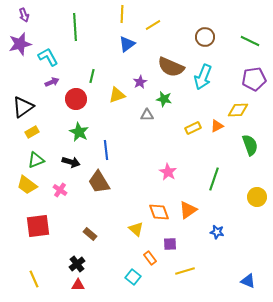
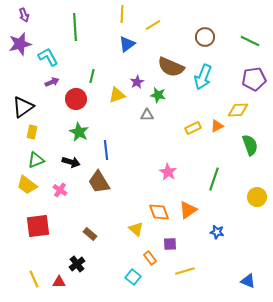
purple star at (140, 82): moved 3 px left
green star at (164, 99): moved 6 px left, 4 px up
yellow rectangle at (32, 132): rotated 48 degrees counterclockwise
red triangle at (78, 285): moved 19 px left, 3 px up
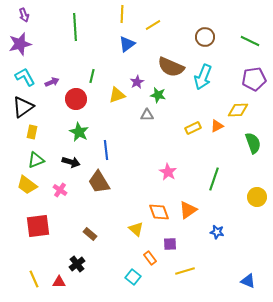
cyan L-shape at (48, 57): moved 23 px left, 20 px down
green semicircle at (250, 145): moved 3 px right, 2 px up
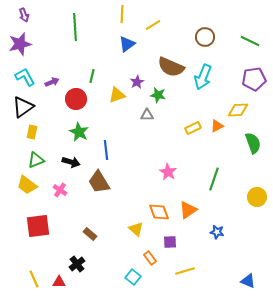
purple square at (170, 244): moved 2 px up
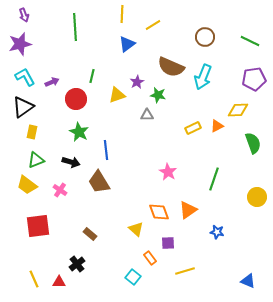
purple square at (170, 242): moved 2 px left, 1 px down
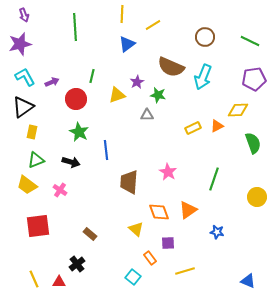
brown trapezoid at (99, 182): moved 30 px right; rotated 35 degrees clockwise
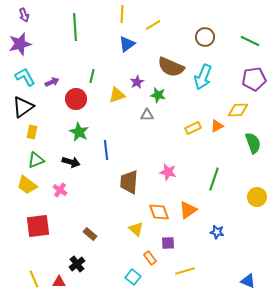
pink star at (168, 172): rotated 18 degrees counterclockwise
